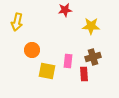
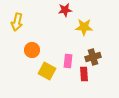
yellow star: moved 7 px left, 1 px down
yellow square: rotated 18 degrees clockwise
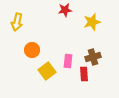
yellow star: moved 8 px right, 5 px up; rotated 18 degrees counterclockwise
yellow square: rotated 24 degrees clockwise
